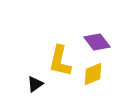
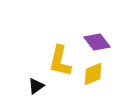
black triangle: moved 1 px right, 2 px down
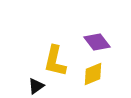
yellow L-shape: moved 5 px left
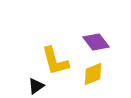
purple diamond: moved 1 px left
yellow L-shape: rotated 28 degrees counterclockwise
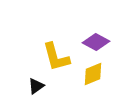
purple diamond: rotated 24 degrees counterclockwise
yellow L-shape: moved 1 px right, 4 px up
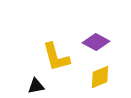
yellow diamond: moved 7 px right, 3 px down
black triangle: rotated 24 degrees clockwise
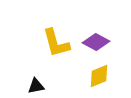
yellow L-shape: moved 14 px up
yellow diamond: moved 1 px left, 1 px up
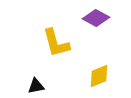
purple diamond: moved 24 px up
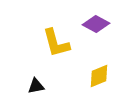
purple diamond: moved 6 px down
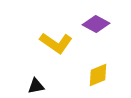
yellow L-shape: rotated 40 degrees counterclockwise
yellow diamond: moved 1 px left, 1 px up
